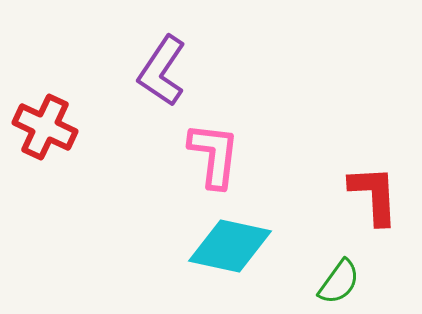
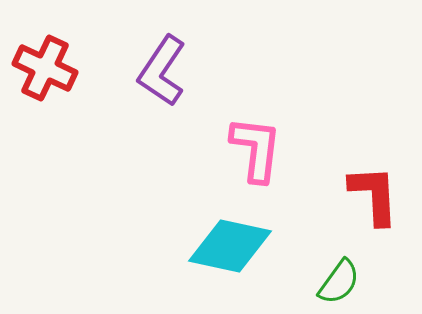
red cross: moved 59 px up
pink L-shape: moved 42 px right, 6 px up
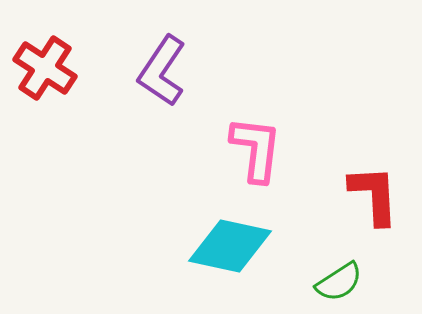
red cross: rotated 8 degrees clockwise
green semicircle: rotated 21 degrees clockwise
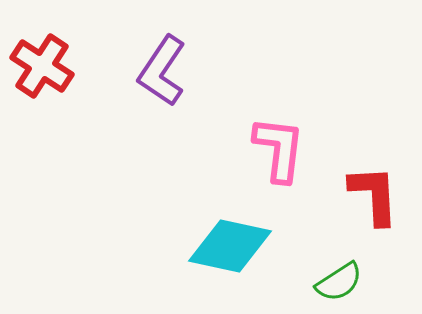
red cross: moved 3 px left, 2 px up
pink L-shape: moved 23 px right
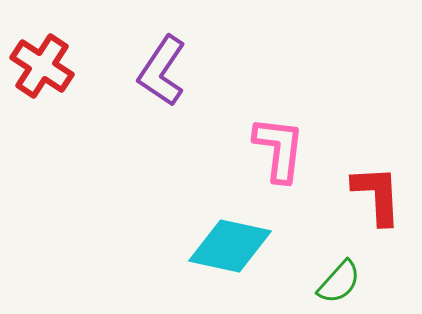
red L-shape: moved 3 px right
green semicircle: rotated 15 degrees counterclockwise
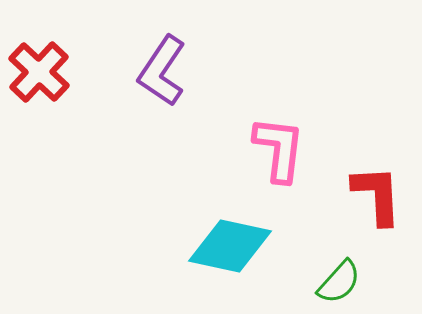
red cross: moved 3 px left, 6 px down; rotated 10 degrees clockwise
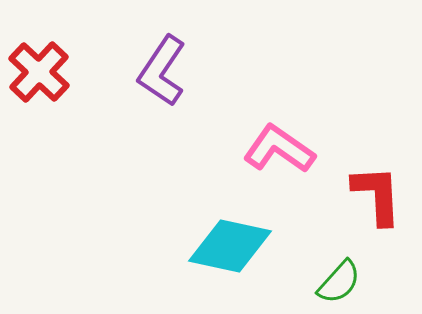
pink L-shape: rotated 62 degrees counterclockwise
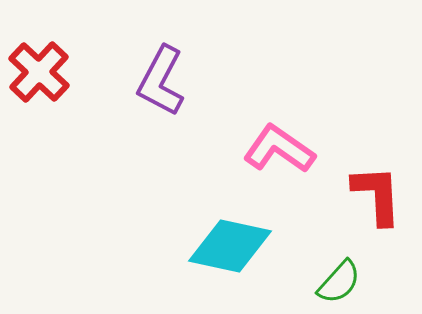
purple L-shape: moved 1 px left, 10 px down; rotated 6 degrees counterclockwise
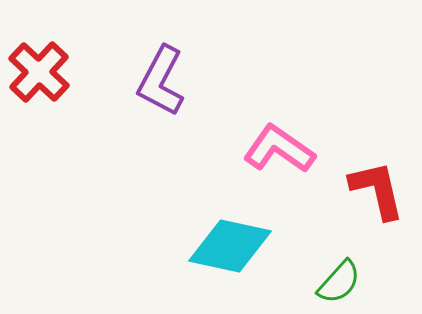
red L-shape: moved 5 px up; rotated 10 degrees counterclockwise
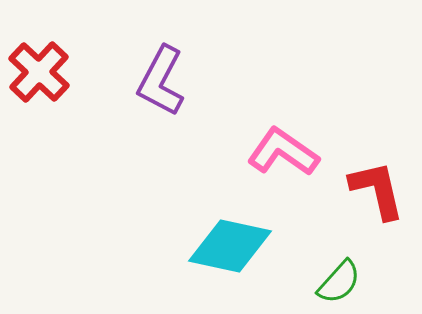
pink L-shape: moved 4 px right, 3 px down
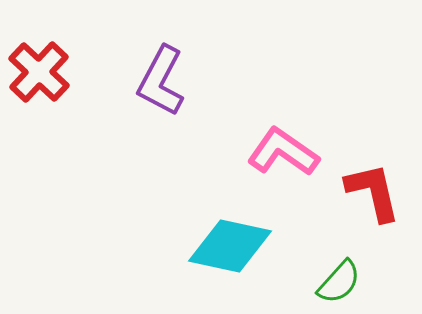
red L-shape: moved 4 px left, 2 px down
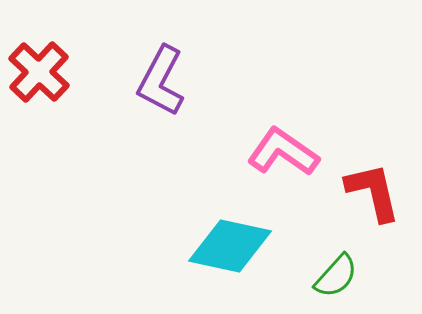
green semicircle: moved 3 px left, 6 px up
